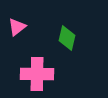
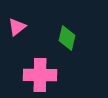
pink cross: moved 3 px right, 1 px down
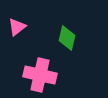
pink cross: rotated 12 degrees clockwise
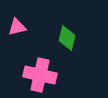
pink triangle: rotated 24 degrees clockwise
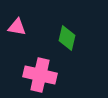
pink triangle: rotated 24 degrees clockwise
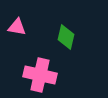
green diamond: moved 1 px left, 1 px up
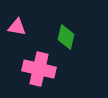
pink cross: moved 1 px left, 6 px up
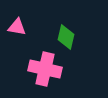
pink cross: moved 6 px right
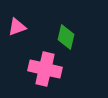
pink triangle: rotated 30 degrees counterclockwise
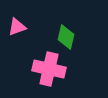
pink cross: moved 4 px right
